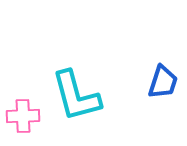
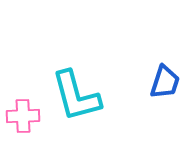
blue trapezoid: moved 2 px right
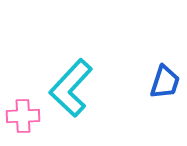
cyan L-shape: moved 5 px left, 8 px up; rotated 58 degrees clockwise
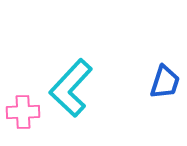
pink cross: moved 4 px up
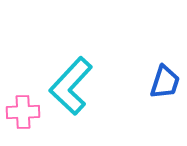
cyan L-shape: moved 2 px up
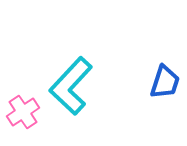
pink cross: rotated 32 degrees counterclockwise
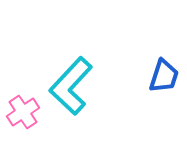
blue trapezoid: moved 1 px left, 6 px up
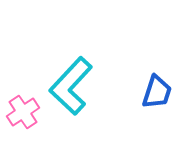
blue trapezoid: moved 7 px left, 16 px down
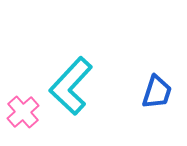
pink cross: rotated 8 degrees counterclockwise
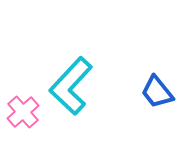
blue trapezoid: rotated 123 degrees clockwise
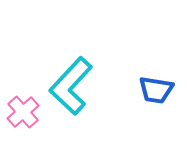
blue trapezoid: moved 1 px left, 2 px up; rotated 42 degrees counterclockwise
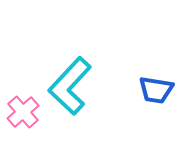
cyan L-shape: moved 1 px left
